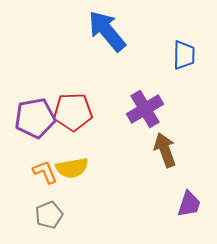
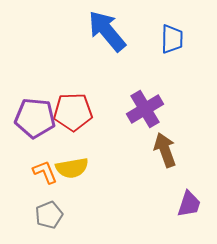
blue trapezoid: moved 12 px left, 16 px up
purple pentagon: rotated 15 degrees clockwise
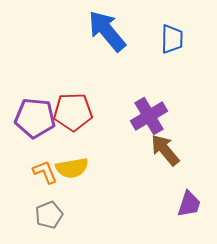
purple cross: moved 4 px right, 7 px down
brown arrow: rotated 20 degrees counterclockwise
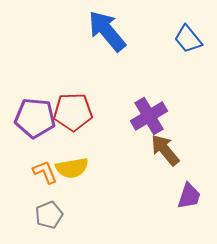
blue trapezoid: moved 16 px right; rotated 140 degrees clockwise
purple trapezoid: moved 8 px up
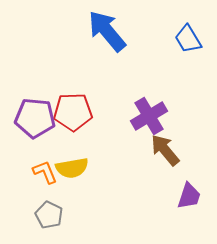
blue trapezoid: rotated 8 degrees clockwise
gray pentagon: rotated 24 degrees counterclockwise
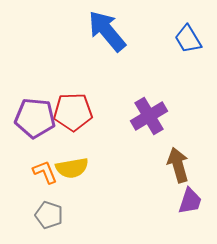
brown arrow: moved 13 px right, 15 px down; rotated 24 degrees clockwise
purple trapezoid: moved 1 px right, 5 px down
gray pentagon: rotated 8 degrees counterclockwise
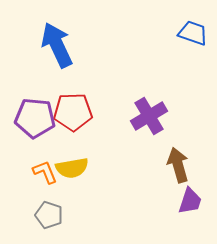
blue arrow: moved 50 px left, 14 px down; rotated 15 degrees clockwise
blue trapezoid: moved 5 px right, 6 px up; rotated 140 degrees clockwise
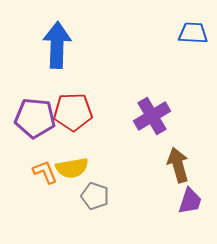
blue trapezoid: rotated 16 degrees counterclockwise
blue arrow: rotated 27 degrees clockwise
purple cross: moved 3 px right
gray pentagon: moved 46 px right, 19 px up
